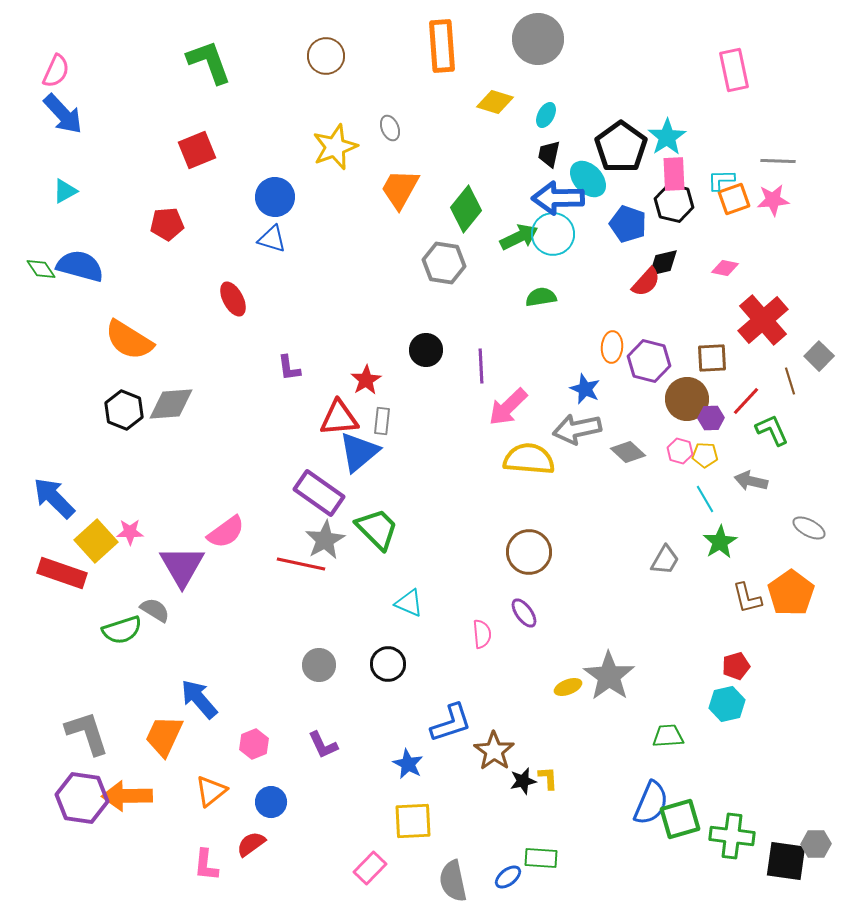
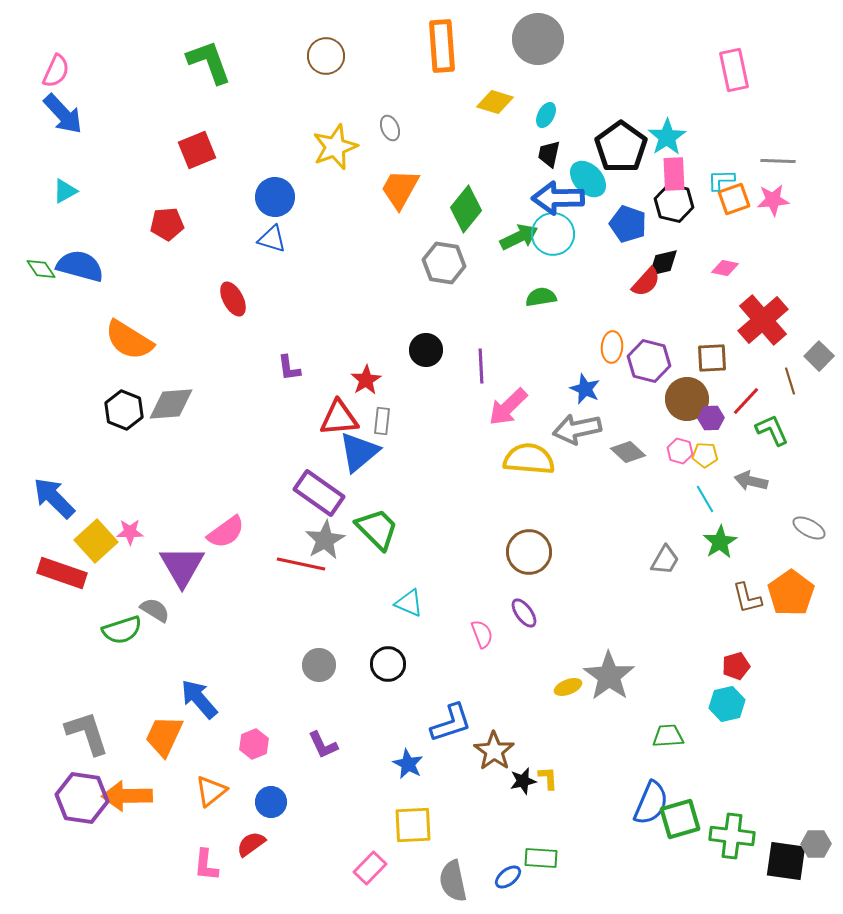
pink semicircle at (482, 634): rotated 16 degrees counterclockwise
yellow square at (413, 821): moved 4 px down
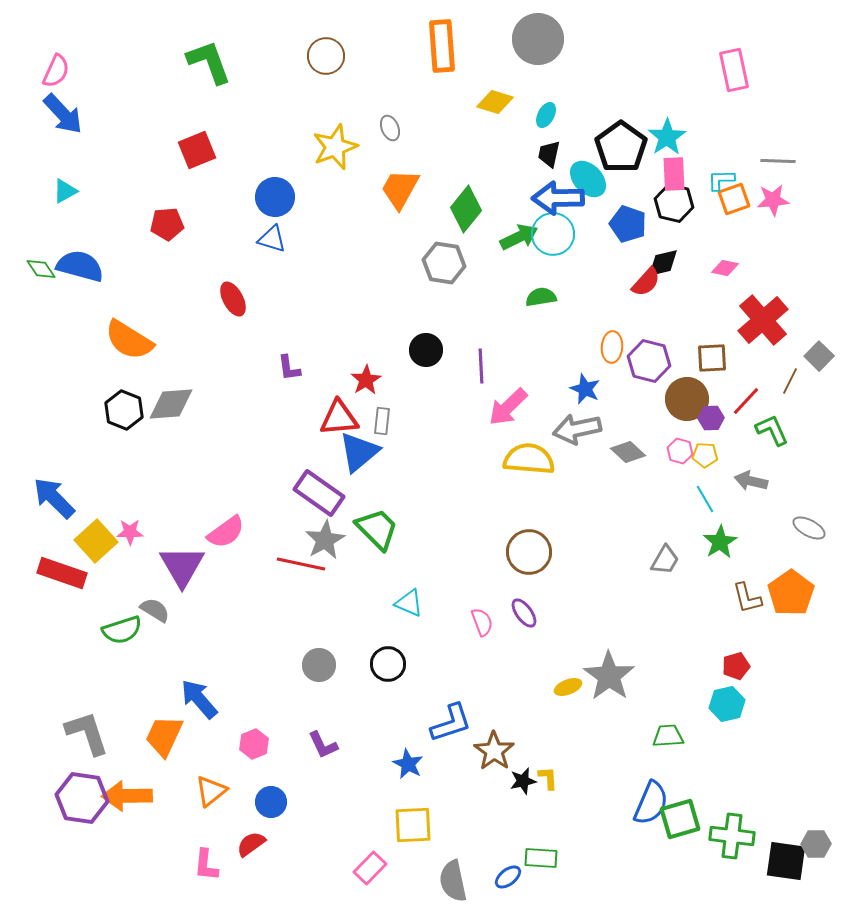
brown line at (790, 381): rotated 44 degrees clockwise
pink semicircle at (482, 634): moved 12 px up
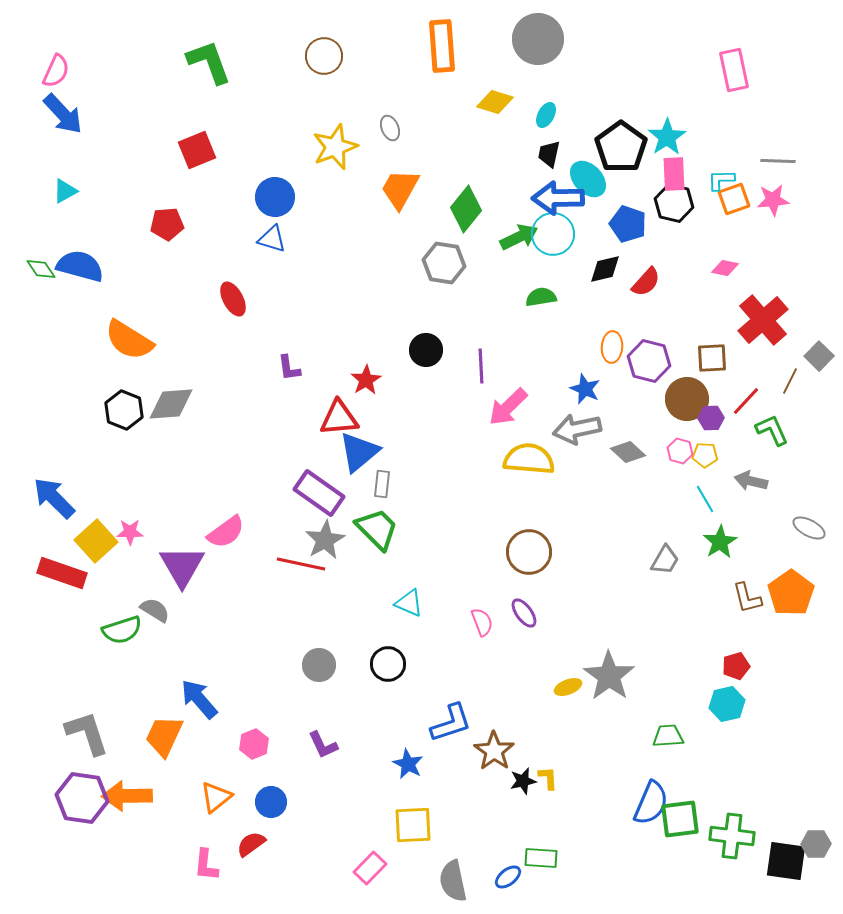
brown circle at (326, 56): moved 2 px left
black diamond at (663, 263): moved 58 px left, 6 px down
gray rectangle at (382, 421): moved 63 px down
orange triangle at (211, 791): moved 5 px right, 6 px down
green square at (680, 819): rotated 9 degrees clockwise
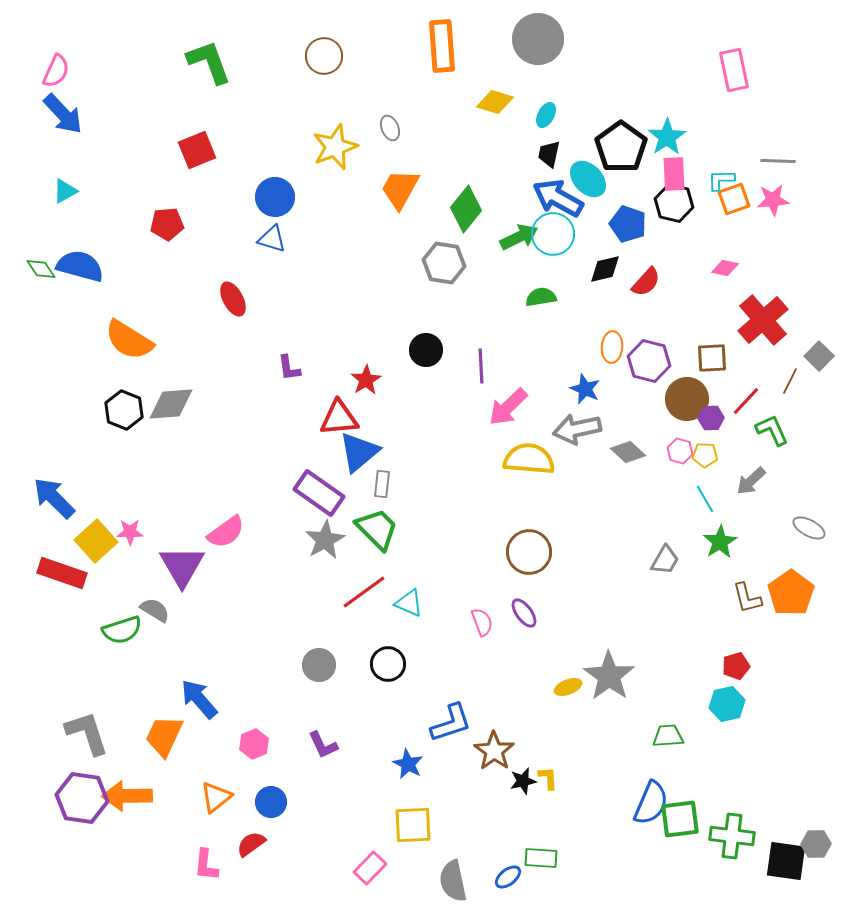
blue arrow at (558, 198): rotated 30 degrees clockwise
gray arrow at (751, 481): rotated 56 degrees counterclockwise
red line at (301, 564): moved 63 px right, 28 px down; rotated 48 degrees counterclockwise
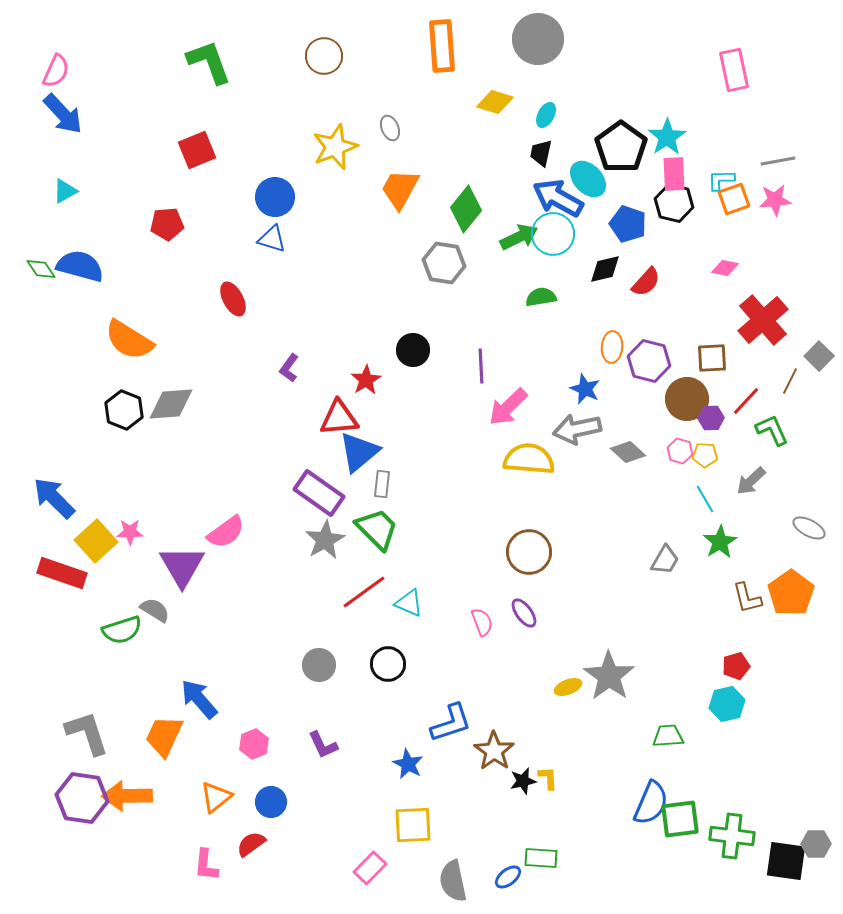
black trapezoid at (549, 154): moved 8 px left, 1 px up
gray line at (778, 161): rotated 12 degrees counterclockwise
pink star at (773, 200): moved 2 px right
black circle at (426, 350): moved 13 px left
purple L-shape at (289, 368): rotated 44 degrees clockwise
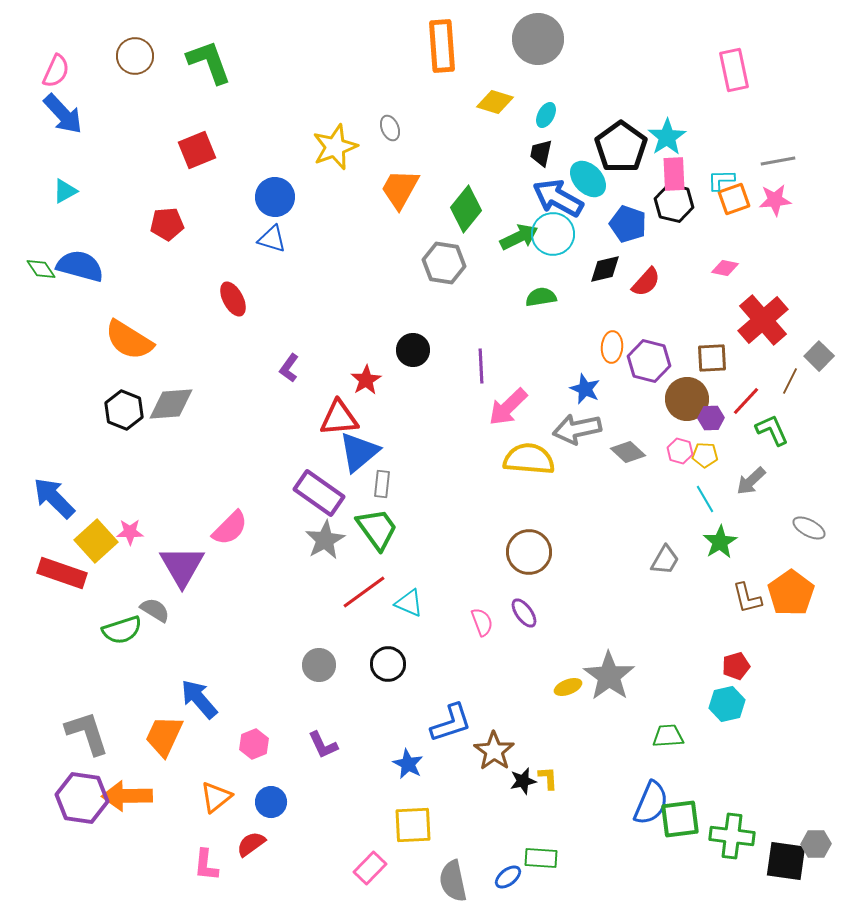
brown circle at (324, 56): moved 189 px left
green trapezoid at (377, 529): rotated 9 degrees clockwise
pink semicircle at (226, 532): moved 4 px right, 4 px up; rotated 9 degrees counterclockwise
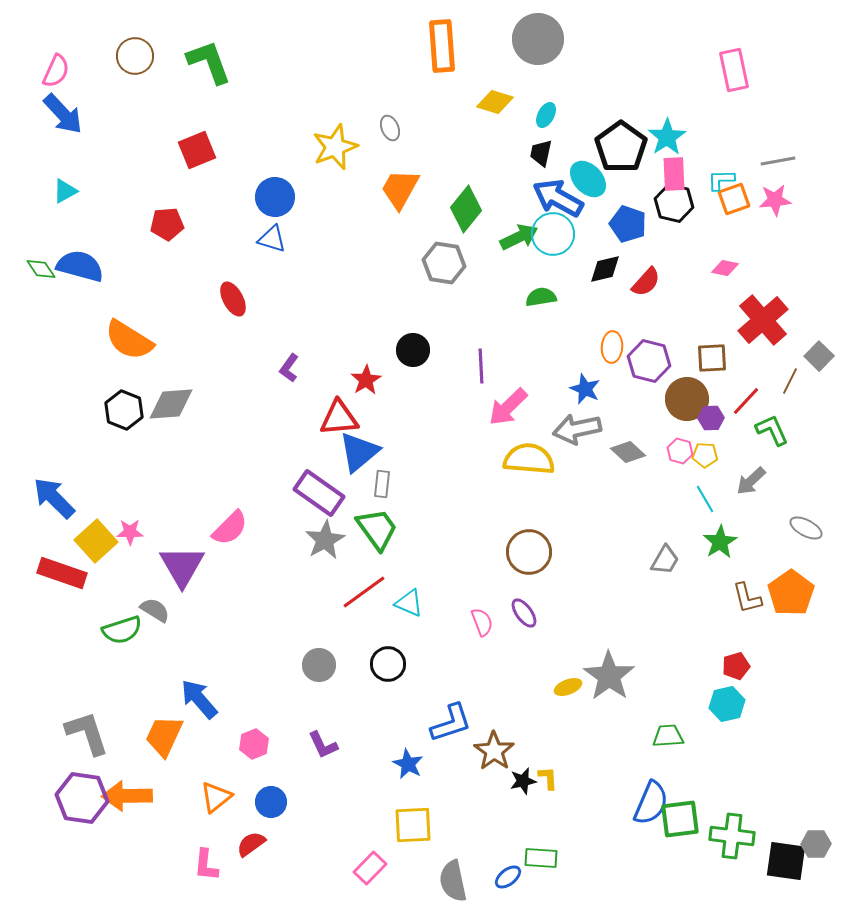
gray ellipse at (809, 528): moved 3 px left
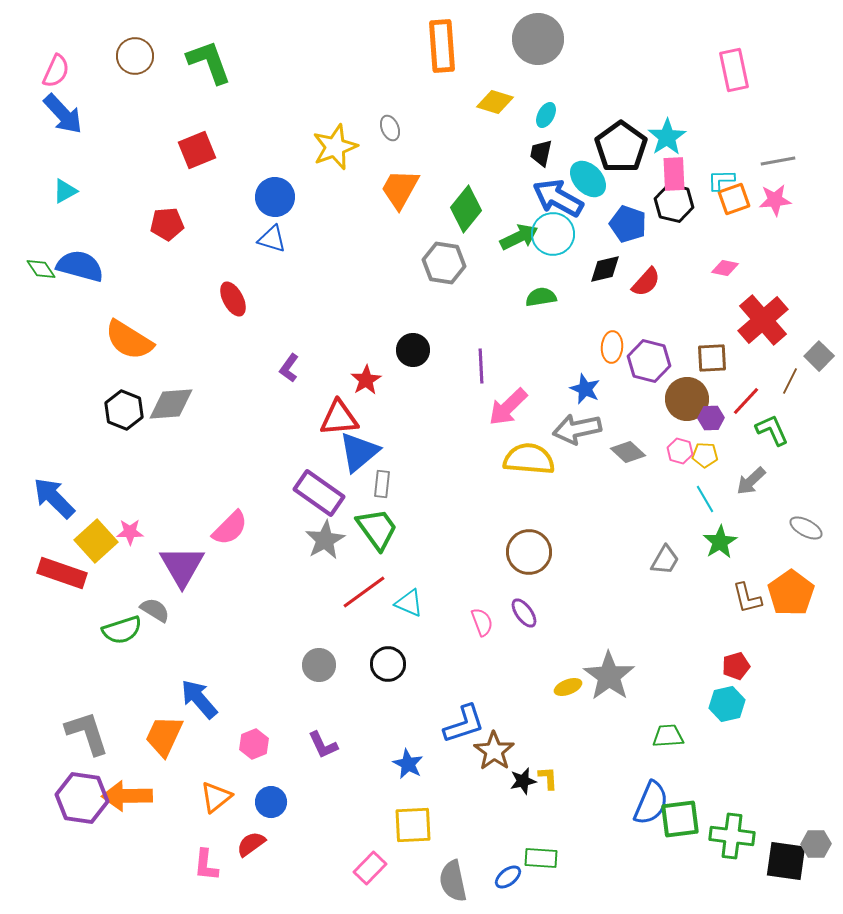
blue L-shape at (451, 723): moved 13 px right, 1 px down
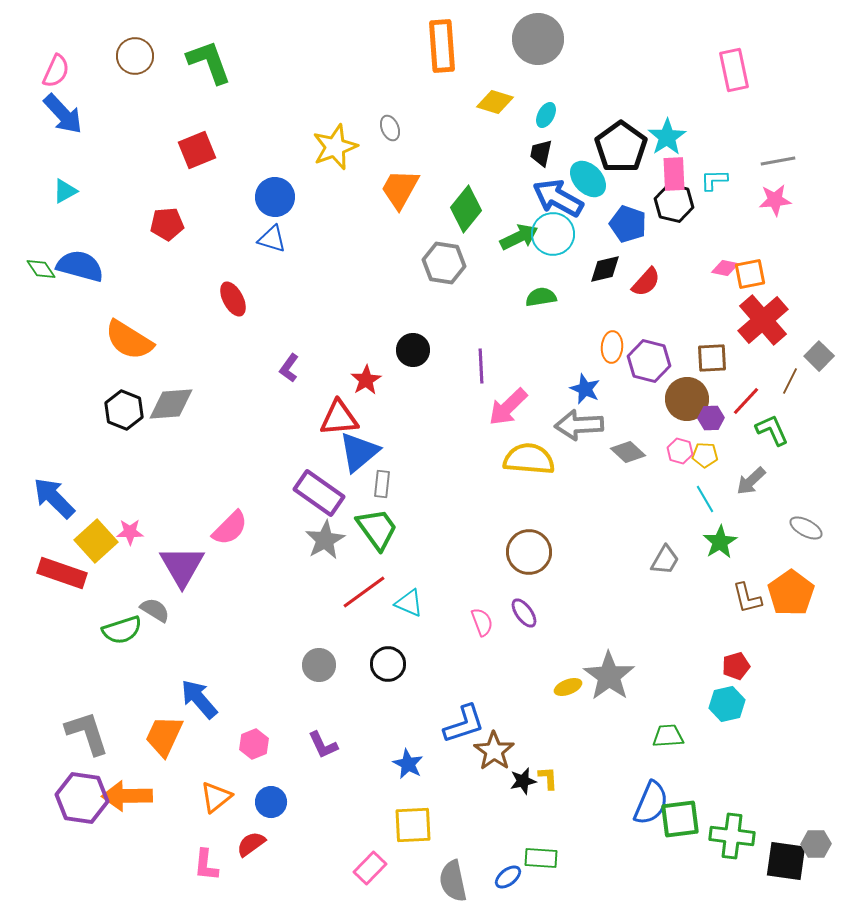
cyan L-shape at (721, 180): moved 7 px left
orange square at (734, 199): moved 16 px right, 75 px down; rotated 8 degrees clockwise
gray arrow at (577, 429): moved 2 px right, 4 px up; rotated 9 degrees clockwise
